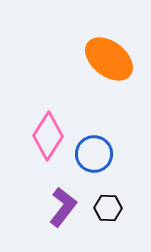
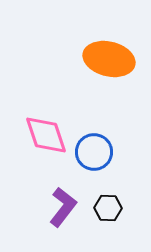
orange ellipse: rotated 24 degrees counterclockwise
pink diamond: moved 2 px left, 1 px up; rotated 51 degrees counterclockwise
blue circle: moved 2 px up
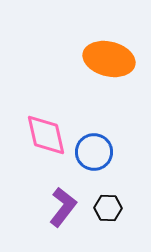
pink diamond: rotated 6 degrees clockwise
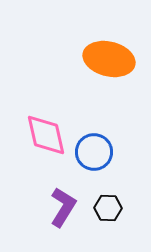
purple L-shape: rotated 6 degrees counterclockwise
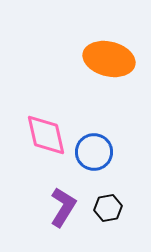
black hexagon: rotated 12 degrees counterclockwise
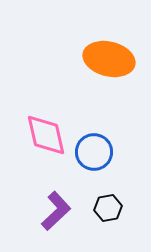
purple L-shape: moved 7 px left, 4 px down; rotated 15 degrees clockwise
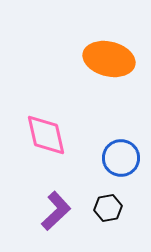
blue circle: moved 27 px right, 6 px down
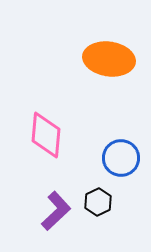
orange ellipse: rotated 6 degrees counterclockwise
pink diamond: rotated 18 degrees clockwise
black hexagon: moved 10 px left, 6 px up; rotated 16 degrees counterclockwise
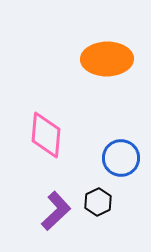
orange ellipse: moved 2 px left; rotated 9 degrees counterclockwise
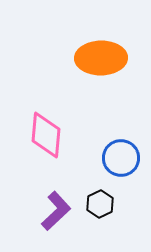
orange ellipse: moved 6 px left, 1 px up
black hexagon: moved 2 px right, 2 px down
